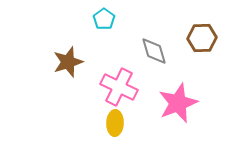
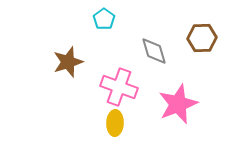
pink cross: rotated 6 degrees counterclockwise
pink star: moved 1 px down
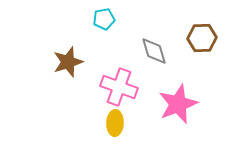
cyan pentagon: rotated 25 degrees clockwise
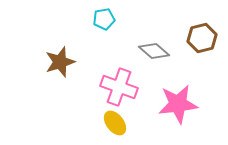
brown hexagon: rotated 12 degrees counterclockwise
gray diamond: rotated 32 degrees counterclockwise
brown star: moved 8 px left
pink star: rotated 15 degrees clockwise
yellow ellipse: rotated 40 degrees counterclockwise
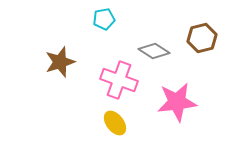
gray diamond: rotated 8 degrees counterclockwise
pink cross: moved 7 px up
pink star: moved 1 px left, 2 px up
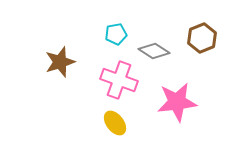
cyan pentagon: moved 12 px right, 15 px down
brown hexagon: rotated 8 degrees counterclockwise
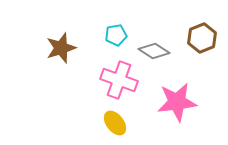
cyan pentagon: moved 1 px down
brown star: moved 1 px right, 14 px up
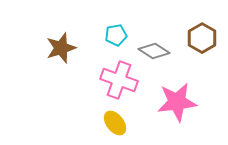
brown hexagon: rotated 8 degrees counterclockwise
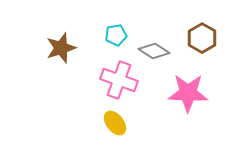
pink star: moved 11 px right, 9 px up; rotated 9 degrees clockwise
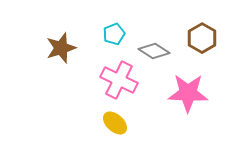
cyan pentagon: moved 2 px left, 1 px up; rotated 10 degrees counterclockwise
pink cross: rotated 6 degrees clockwise
yellow ellipse: rotated 10 degrees counterclockwise
